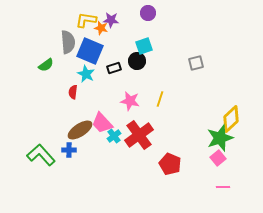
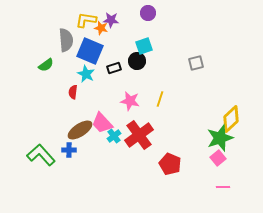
gray semicircle: moved 2 px left, 2 px up
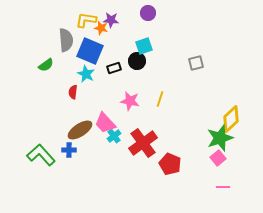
pink trapezoid: moved 3 px right
red cross: moved 4 px right, 8 px down
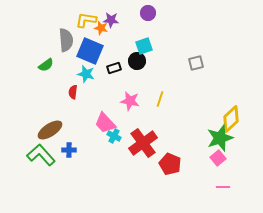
cyan star: rotated 12 degrees counterclockwise
brown ellipse: moved 30 px left
cyan cross: rotated 24 degrees counterclockwise
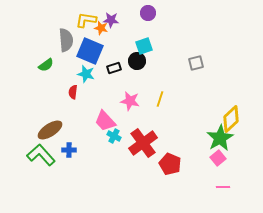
pink trapezoid: moved 2 px up
green star: rotated 12 degrees counterclockwise
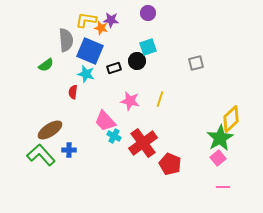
cyan square: moved 4 px right, 1 px down
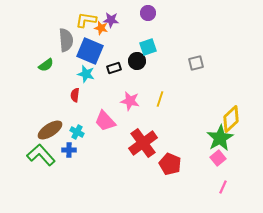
red semicircle: moved 2 px right, 3 px down
cyan cross: moved 37 px left, 4 px up
pink line: rotated 64 degrees counterclockwise
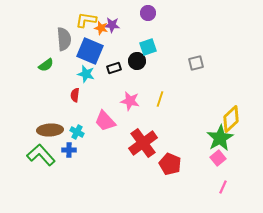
purple star: moved 1 px right, 5 px down
gray semicircle: moved 2 px left, 1 px up
brown ellipse: rotated 30 degrees clockwise
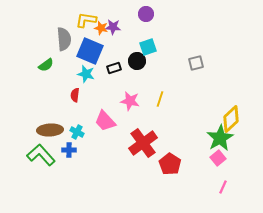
purple circle: moved 2 px left, 1 px down
purple star: moved 1 px right, 2 px down
red pentagon: rotated 10 degrees clockwise
